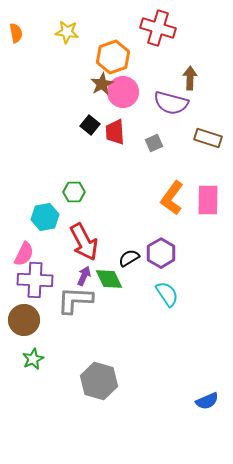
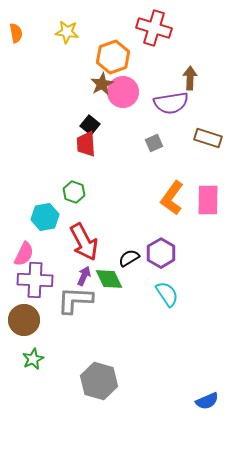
red cross: moved 4 px left
purple semicircle: rotated 24 degrees counterclockwise
red trapezoid: moved 29 px left, 12 px down
green hexagon: rotated 20 degrees clockwise
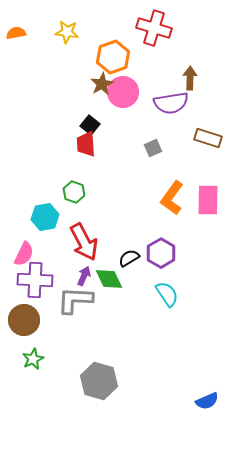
orange semicircle: rotated 90 degrees counterclockwise
gray square: moved 1 px left, 5 px down
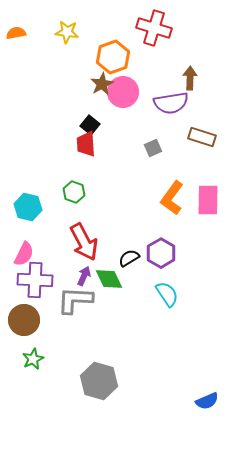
brown rectangle: moved 6 px left, 1 px up
cyan hexagon: moved 17 px left, 10 px up; rotated 24 degrees clockwise
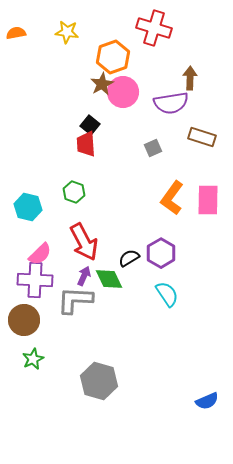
pink semicircle: moved 16 px right; rotated 20 degrees clockwise
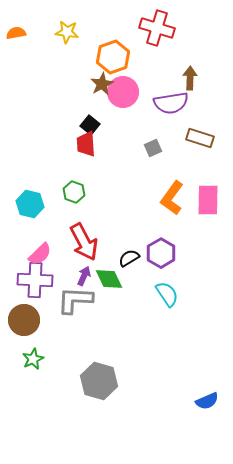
red cross: moved 3 px right
brown rectangle: moved 2 px left, 1 px down
cyan hexagon: moved 2 px right, 3 px up
